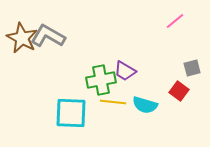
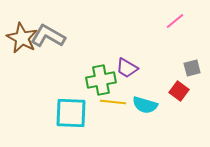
purple trapezoid: moved 2 px right, 3 px up
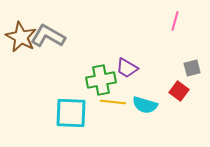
pink line: rotated 36 degrees counterclockwise
brown star: moved 1 px left, 1 px up
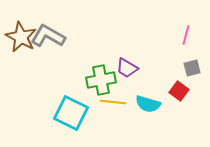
pink line: moved 11 px right, 14 px down
cyan semicircle: moved 3 px right, 1 px up
cyan square: rotated 24 degrees clockwise
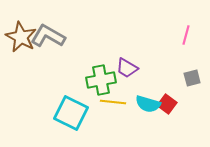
gray square: moved 10 px down
red square: moved 12 px left, 13 px down
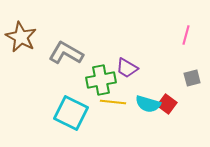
gray L-shape: moved 18 px right, 17 px down
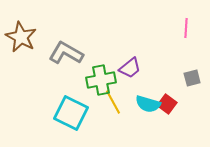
pink line: moved 7 px up; rotated 12 degrees counterclockwise
purple trapezoid: moved 3 px right; rotated 70 degrees counterclockwise
yellow line: rotated 55 degrees clockwise
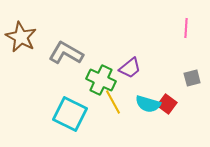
green cross: rotated 36 degrees clockwise
cyan square: moved 1 px left, 1 px down
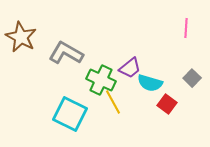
gray square: rotated 30 degrees counterclockwise
cyan semicircle: moved 2 px right, 21 px up
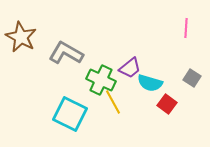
gray square: rotated 12 degrees counterclockwise
